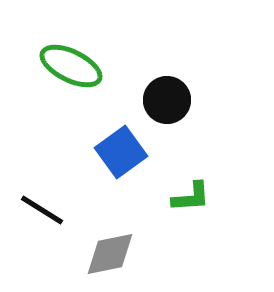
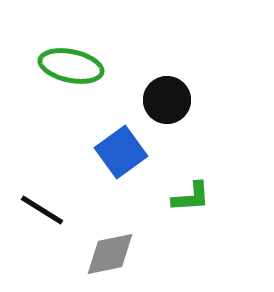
green ellipse: rotated 14 degrees counterclockwise
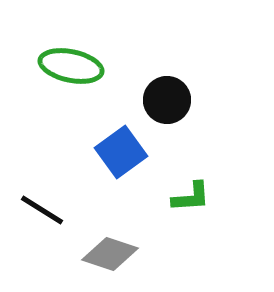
gray diamond: rotated 30 degrees clockwise
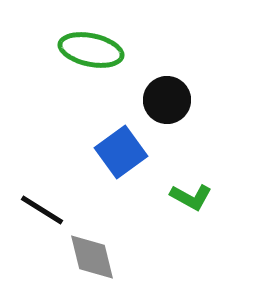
green ellipse: moved 20 px right, 16 px up
green L-shape: rotated 33 degrees clockwise
gray diamond: moved 18 px left, 3 px down; rotated 58 degrees clockwise
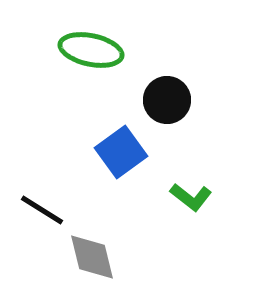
green L-shape: rotated 9 degrees clockwise
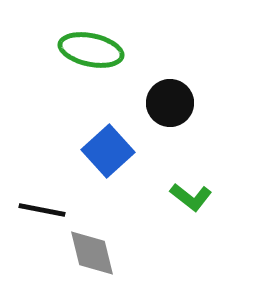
black circle: moved 3 px right, 3 px down
blue square: moved 13 px left, 1 px up; rotated 6 degrees counterclockwise
black line: rotated 21 degrees counterclockwise
gray diamond: moved 4 px up
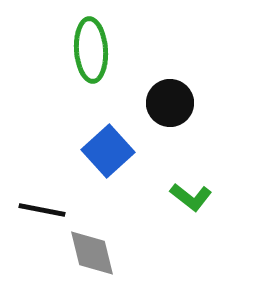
green ellipse: rotated 74 degrees clockwise
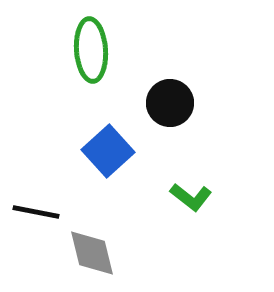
black line: moved 6 px left, 2 px down
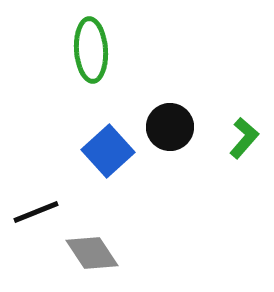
black circle: moved 24 px down
green L-shape: moved 53 px right, 59 px up; rotated 87 degrees counterclockwise
black line: rotated 33 degrees counterclockwise
gray diamond: rotated 20 degrees counterclockwise
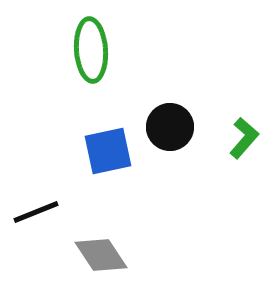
blue square: rotated 30 degrees clockwise
gray diamond: moved 9 px right, 2 px down
